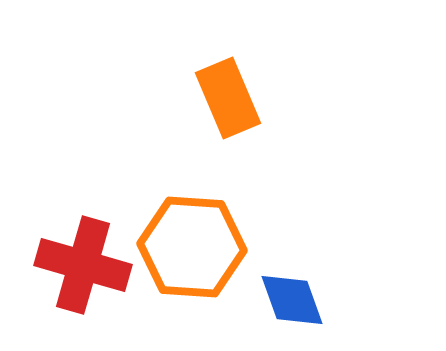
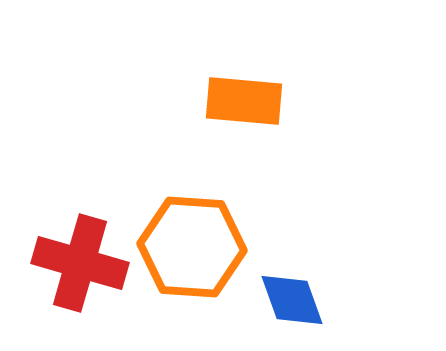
orange rectangle: moved 16 px right, 3 px down; rotated 62 degrees counterclockwise
red cross: moved 3 px left, 2 px up
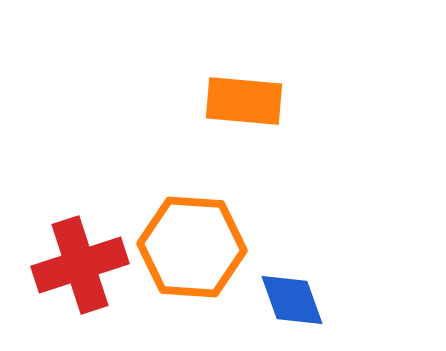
red cross: moved 2 px down; rotated 34 degrees counterclockwise
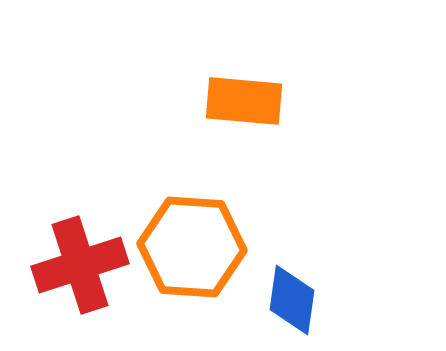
blue diamond: rotated 28 degrees clockwise
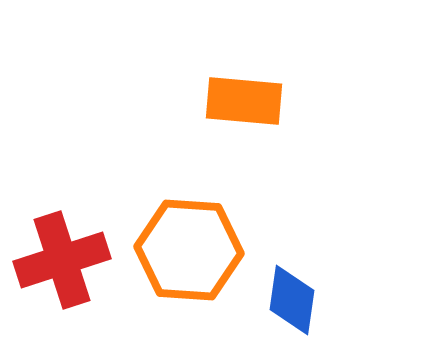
orange hexagon: moved 3 px left, 3 px down
red cross: moved 18 px left, 5 px up
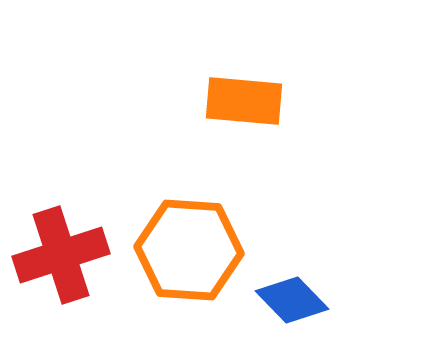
red cross: moved 1 px left, 5 px up
blue diamond: rotated 52 degrees counterclockwise
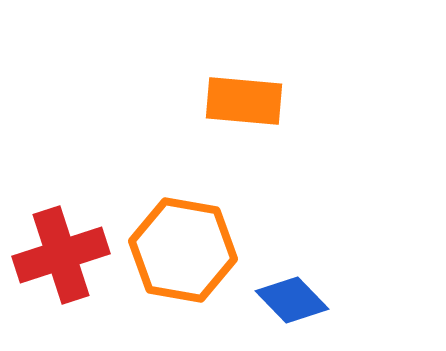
orange hexagon: moved 6 px left; rotated 6 degrees clockwise
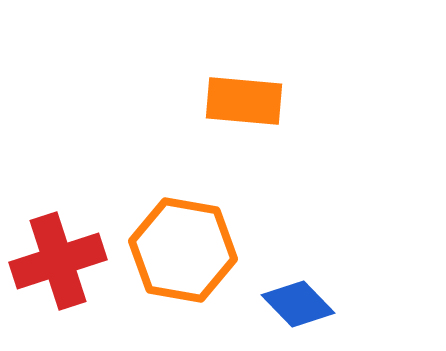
red cross: moved 3 px left, 6 px down
blue diamond: moved 6 px right, 4 px down
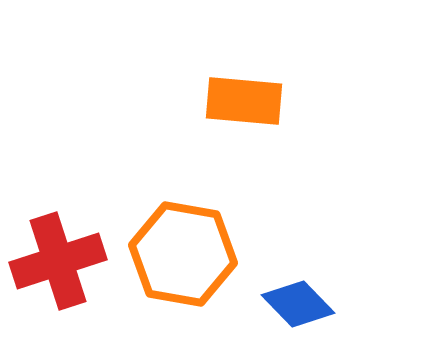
orange hexagon: moved 4 px down
